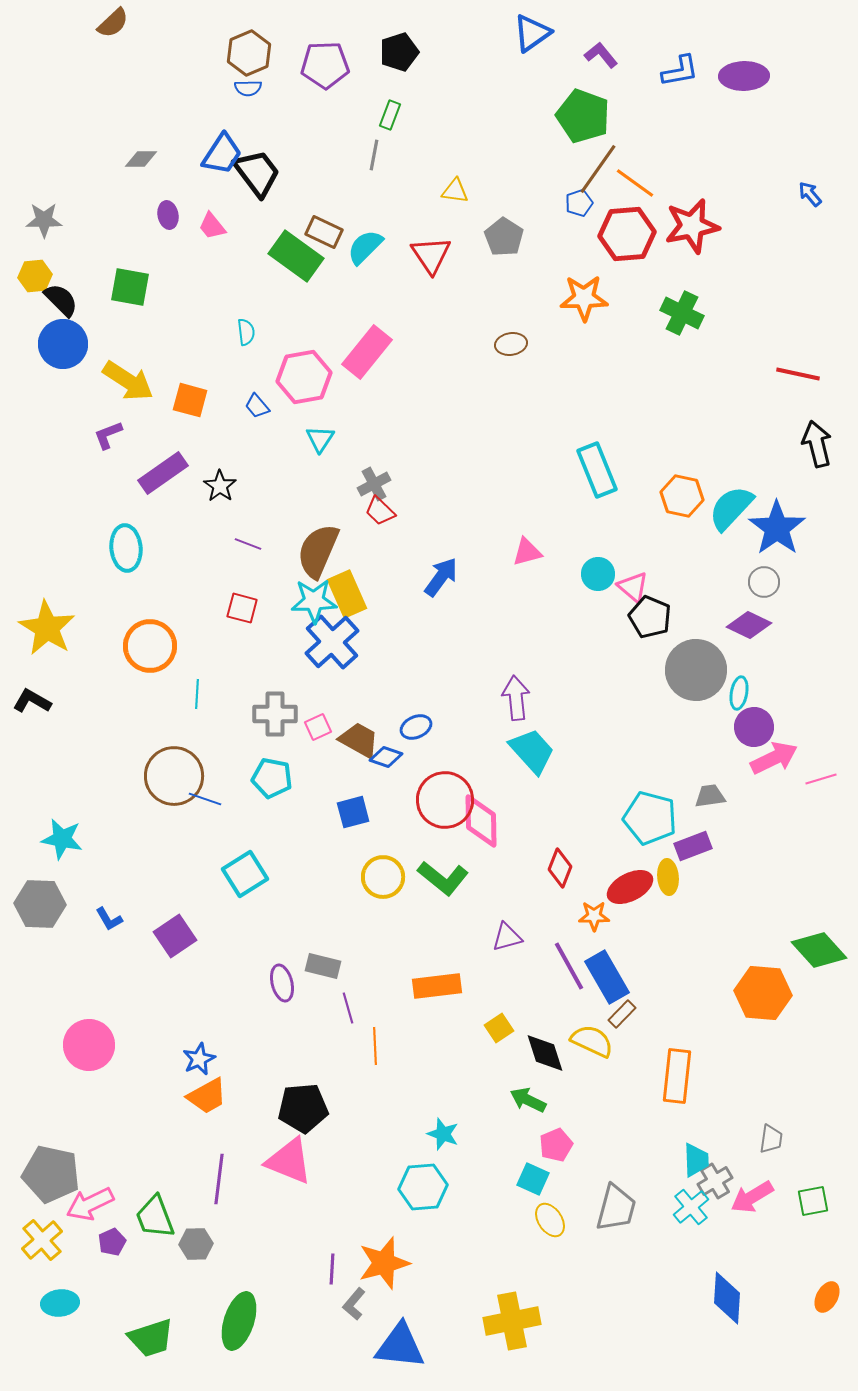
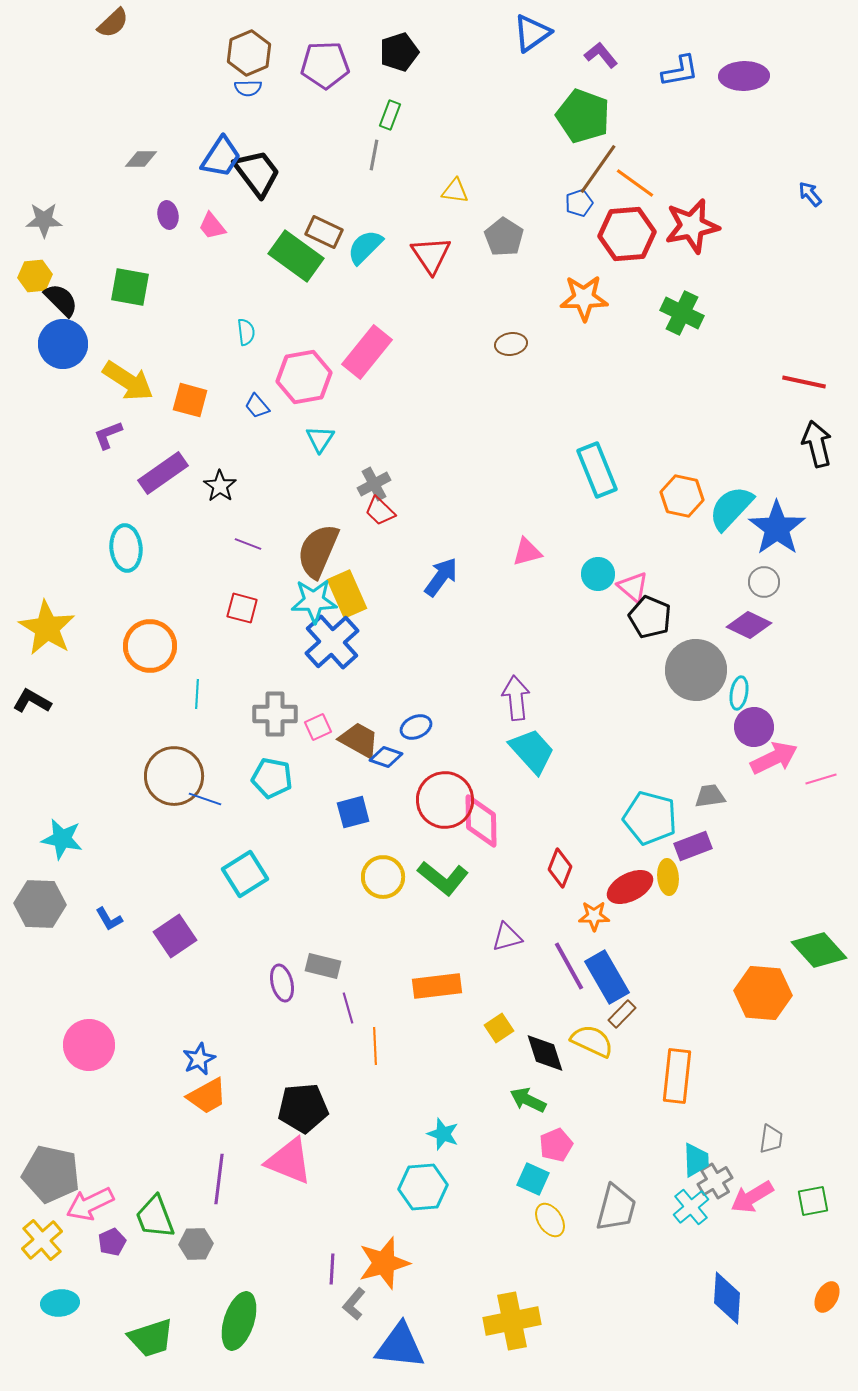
blue trapezoid at (222, 154): moved 1 px left, 3 px down
red line at (798, 374): moved 6 px right, 8 px down
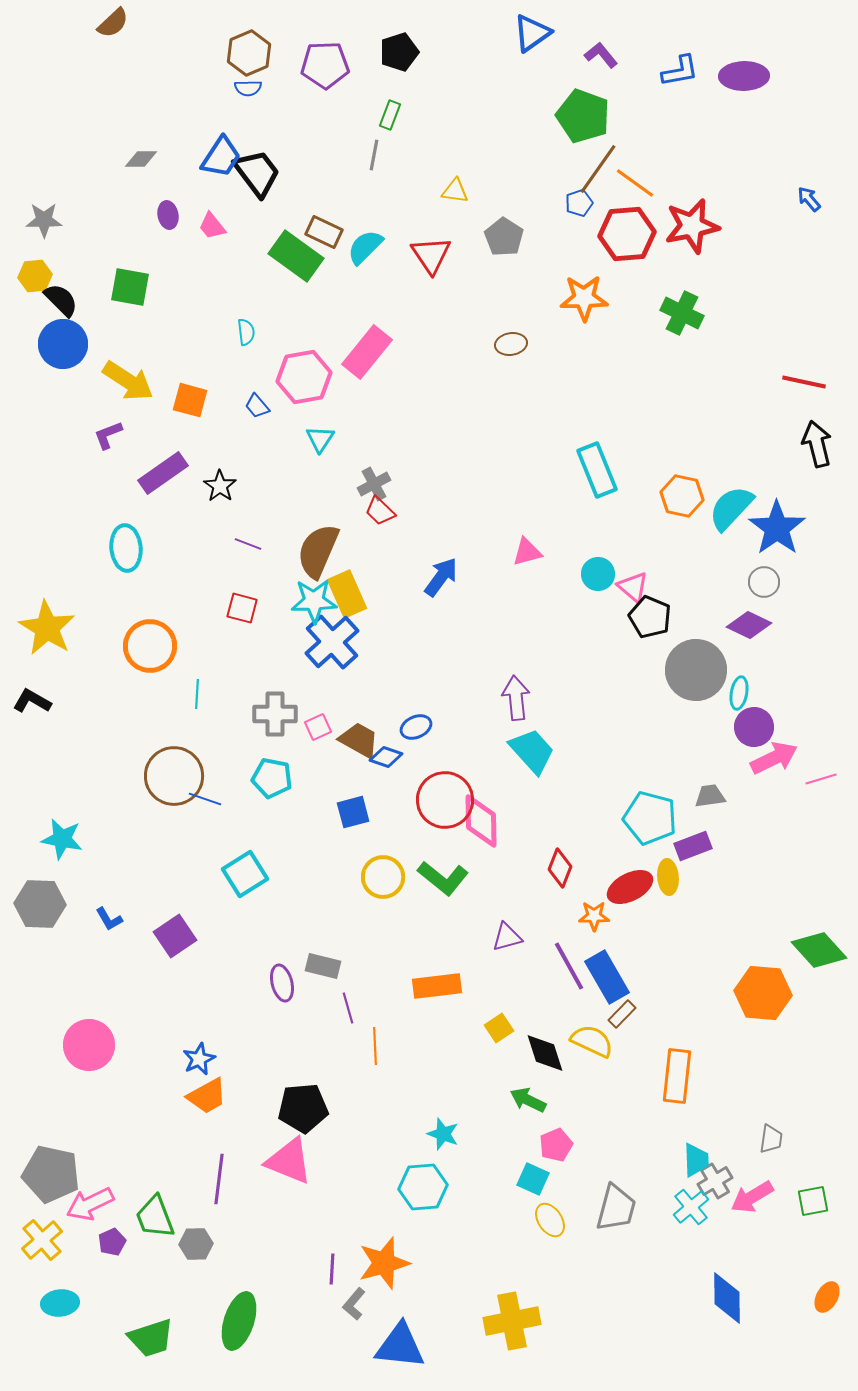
blue arrow at (810, 194): moved 1 px left, 5 px down
blue diamond at (727, 1298): rotated 4 degrees counterclockwise
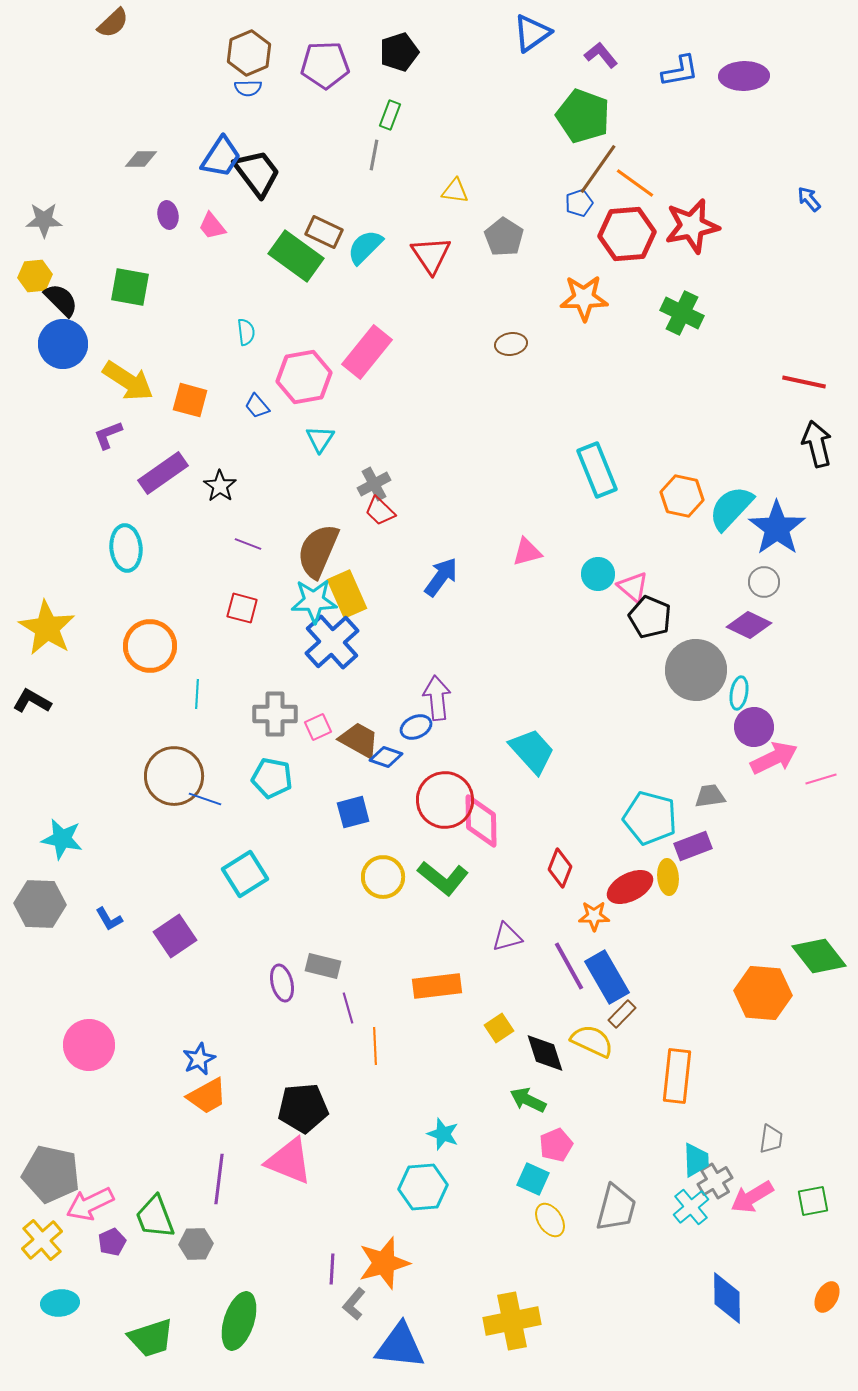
purple arrow at (516, 698): moved 79 px left
green diamond at (819, 950): moved 6 px down; rotated 4 degrees clockwise
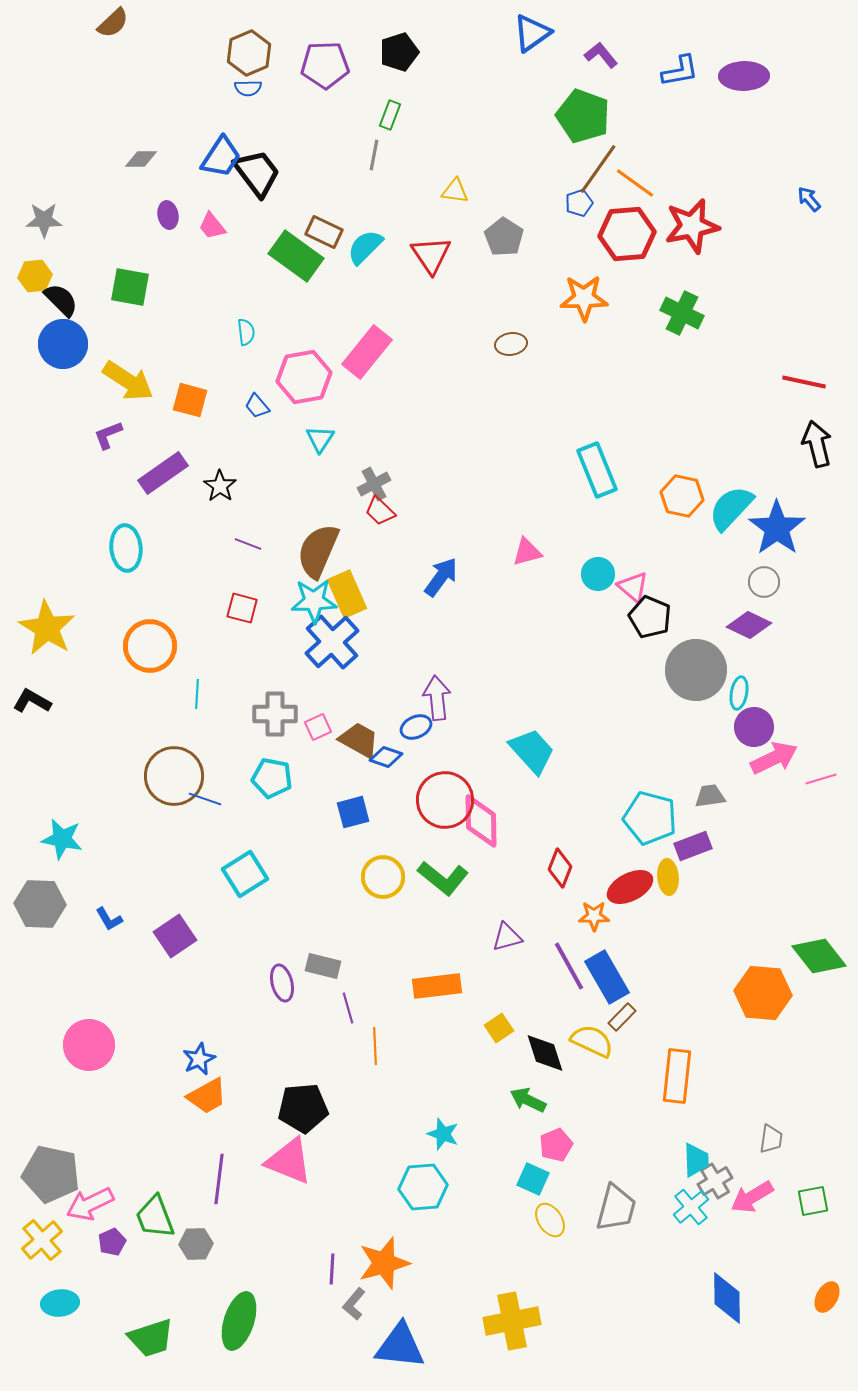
brown rectangle at (622, 1014): moved 3 px down
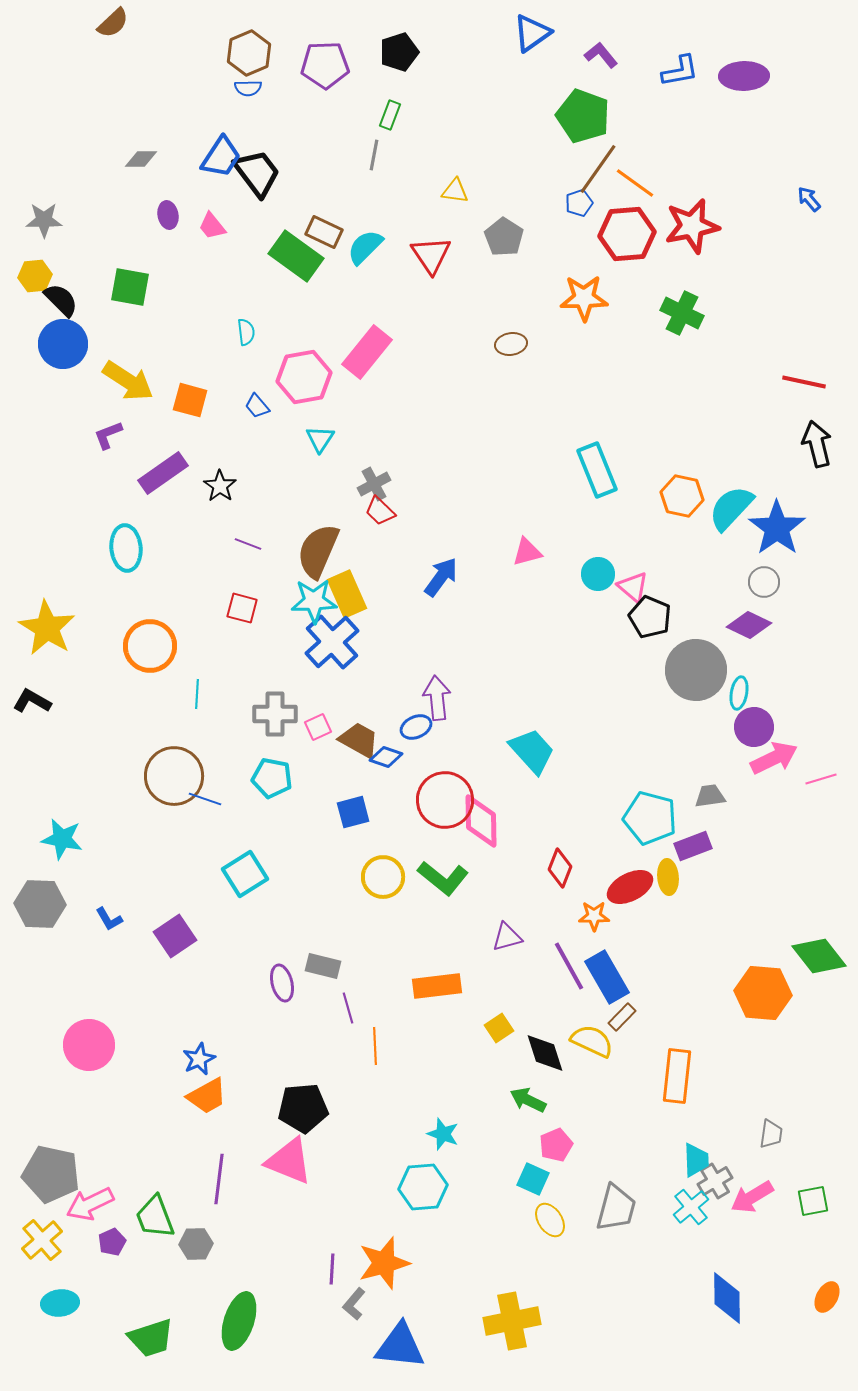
gray trapezoid at (771, 1139): moved 5 px up
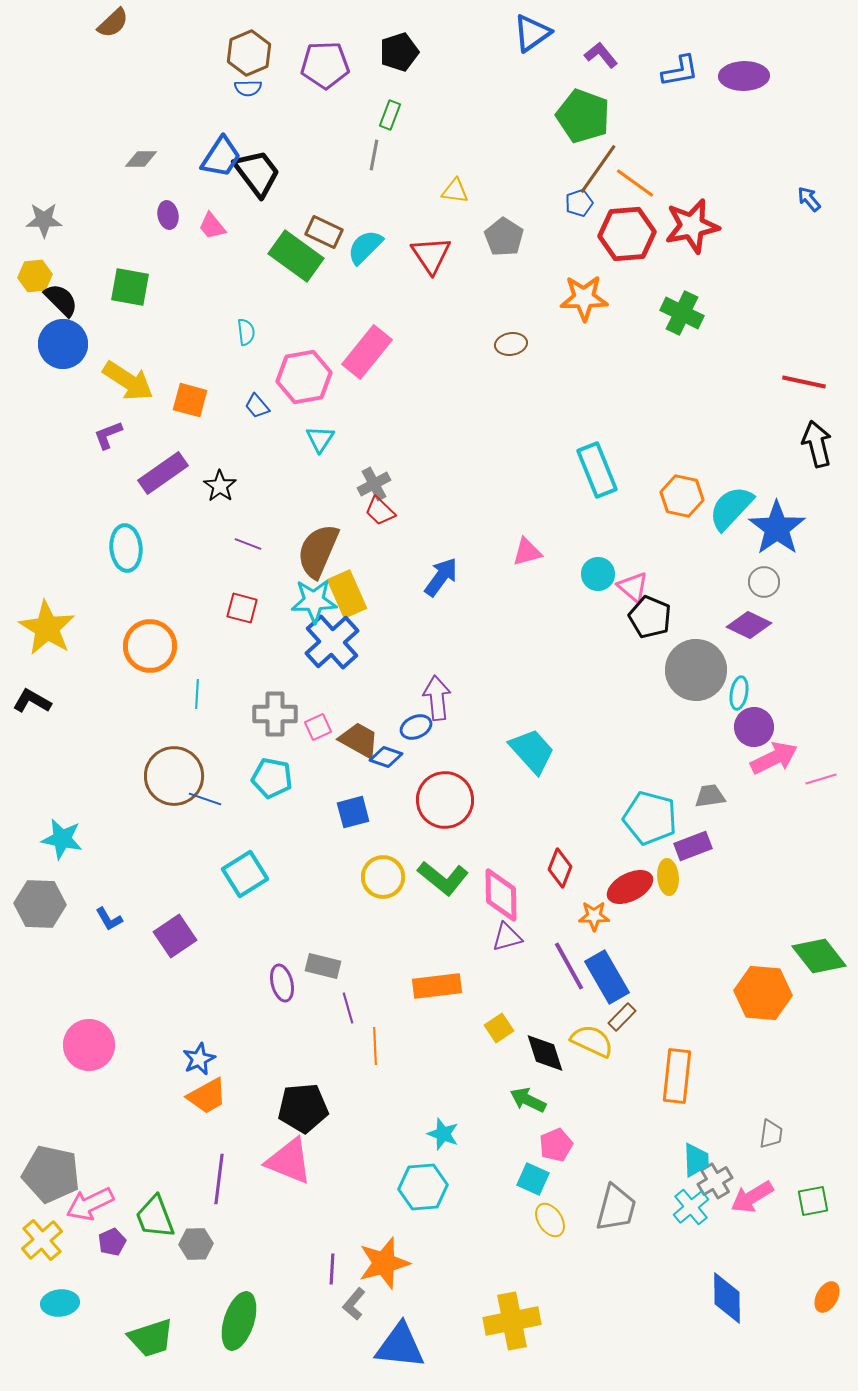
pink diamond at (481, 821): moved 20 px right, 74 px down
